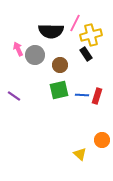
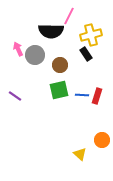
pink line: moved 6 px left, 7 px up
purple line: moved 1 px right
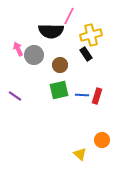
gray circle: moved 1 px left
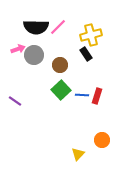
pink line: moved 11 px left, 11 px down; rotated 18 degrees clockwise
black semicircle: moved 15 px left, 4 px up
pink arrow: rotated 96 degrees clockwise
green square: moved 2 px right; rotated 30 degrees counterclockwise
purple line: moved 5 px down
yellow triangle: moved 2 px left; rotated 32 degrees clockwise
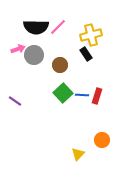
green square: moved 2 px right, 3 px down
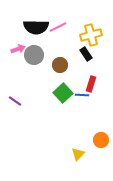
pink line: rotated 18 degrees clockwise
red rectangle: moved 6 px left, 12 px up
orange circle: moved 1 px left
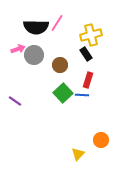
pink line: moved 1 px left, 4 px up; rotated 30 degrees counterclockwise
red rectangle: moved 3 px left, 4 px up
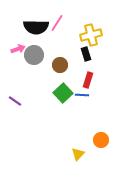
black rectangle: rotated 16 degrees clockwise
